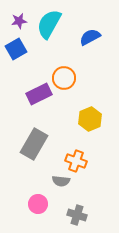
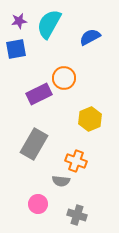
blue square: rotated 20 degrees clockwise
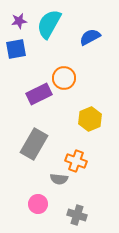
gray semicircle: moved 2 px left, 2 px up
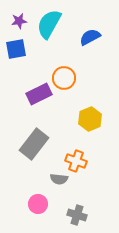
gray rectangle: rotated 8 degrees clockwise
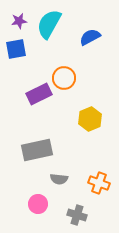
gray rectangle: moved 3 px right, 6 px down; rotated 40 degrees clockwise
orange cross: moved 23 px right, 22 px down
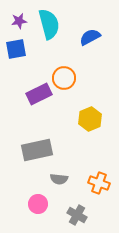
cyan semicircle: rotated 136 degrees clockwise
gray cross: rotated 12 degrees clockwise
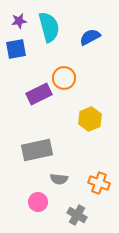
cyan semicircle: moved 3 px down
pink circle: moved 2 px up
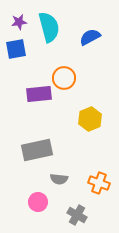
purple star: moved 1 px down
purple rectangle: rotated 20 degrees clockwise
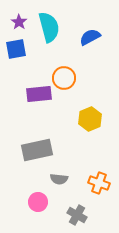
purple star: rotated 28 degrees counterclockwise
